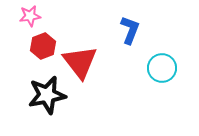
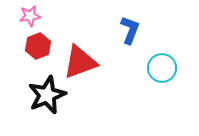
red hexagon: moved 5 px left
red triangle: rotated 48 degrees clockwise
black star: rotated 12 degrees counterclockwise
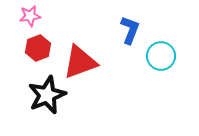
red hexagon: moved 2 px down
cyan circle: moved 1 px left, 12 px up
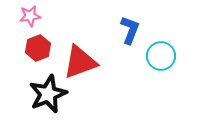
black star: moved 1 px right, 1 px up
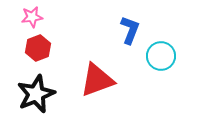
pink star: moved 2 px right, 1 px down
red triangle: moved 17 px right, 18 px down
black star: moved 12 px left
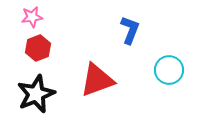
cyan circle: moved 8 px right, 14 px down
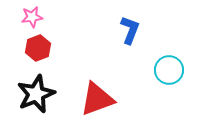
red triangle: moved 19 px down
